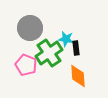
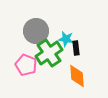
gray circle: moved 6 px right, 3 px down
orange diamond: moved 1 px left
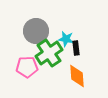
pink pentagon: moved 1 px right, 2 px down; rotated 25 degrees counterclockwise
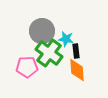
gray circle: moved 6 px right
black rectangle: moved 3 px down
green cross: rotated 20 degrees counterclockwise
orange diamond: moved 6 px up
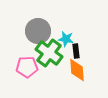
gray circle: moved 4 px left
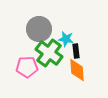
gray circle: moved 1 px right, 2 px up
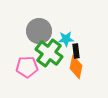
gray circle: moved 2 px down
cyan star: rotated 14 degrees counterclockwise
orange diamond: moved 1 px left, 3 px up; rotated 15 degrees clockwise
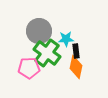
green cross: moved 2 px left
pink pentagon: moved 2 px right, 1 px down
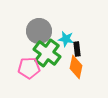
cyan star: rotated 14 degrees clockwise
black rectangle: moved 1 px right, 2 px up
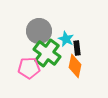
cyan star: rotated 14 degrees clockwise
black rectangle: moved 1 px up
orange diamond: moved 1 px left, 1 px up
